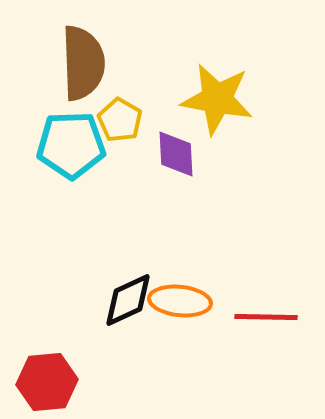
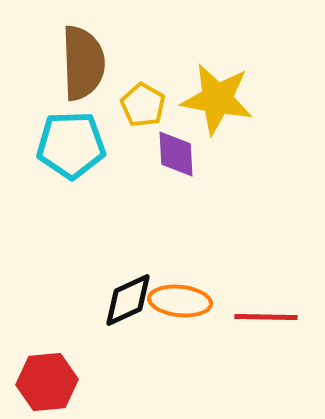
yellow pentagon: moved 23 px right, 15 px up
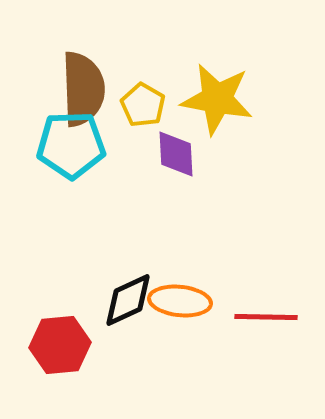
brown semicircle: moved 26 px down
red hexagon: moved 13 px right, 37 px up
